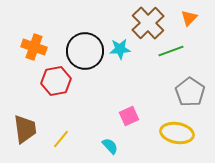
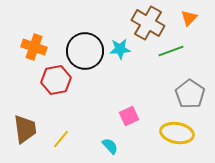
brown cross: rotated 16 degrees counterclockwise
red hexagon: moved 1 px up
gray pentagon: moved 2 px down
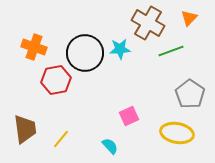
black circle: moved 2 px down
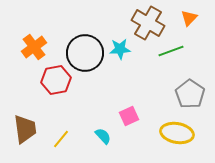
orange cross: rotated 35 degrees clockwise
cyan semicircle: moved 7 px left, 10 px up
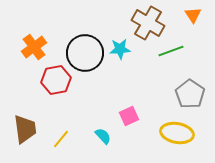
orange triangle: moved 4 px right, 3 px up; rotated 18 degrees counterclockwise
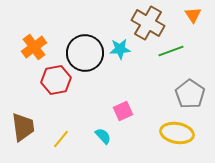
pink square: moved 6 px left, 5 px up
brown trapezoid: moved 2 px left, 2 px up
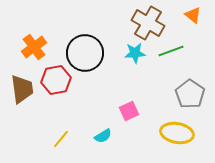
orange triangle: rotated 18 degrees counterclockwise
cyan star: moved 15 px right, 4 px down
pink square: moved 6 px right
brown trapezoid: moved 1 px left, 38 px up
cyan semicircle: rotated 102 degrees clockwise
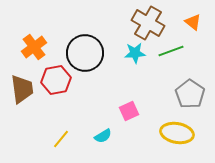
orange triangle: moved 7 px down
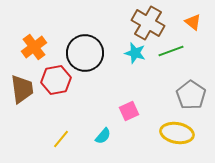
cyan star: rotated 20 degrees clockwise
gray pentagon: moved 1 px right, 1 px down
cyan semicircle: rotated 18 degrees counterclockwise
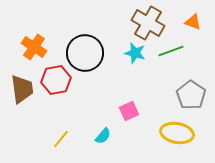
orange triangle: rotated 18 degrees counterclockwise
orange cross: rotated 20 degrees counterclockwise
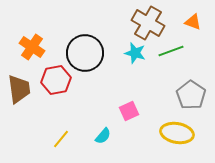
orange cross: moved 2 px left
brown trapezoid: moved 3 px left
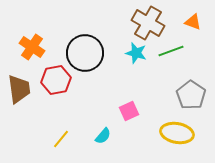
cyan star: moved 1 px right
